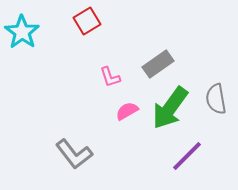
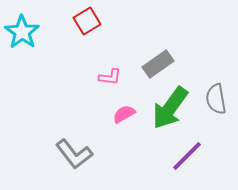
pink L-shape: rotated 65 degrees counterclockwise
pink semicircle: moved 3 px left, 3 px down
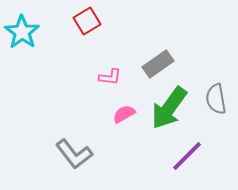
green arrow: moved 1 px left
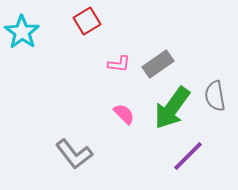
pink L-shape: moved 9 px right, 13 px up
gray semicircle: moved 1 px left, 3 px up
green arrow: moved 3 px right
pink semicircle: rotated 75 degrees clockwise
purple line: moved 1 px right
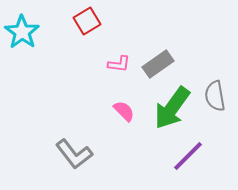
pink semicircle: moved 3 px up
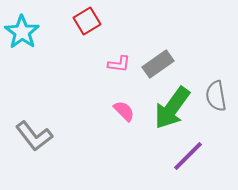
gray semicircle: moved 1 px right
gray L-shape: moved 40 px left, 18 px up
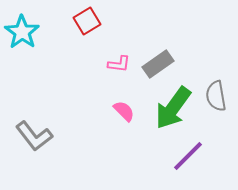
green arrow: moved 1 px right
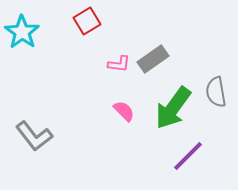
gray rectangle: moved 5 px left, 5 px up
gray semicircle: moved 4 px up
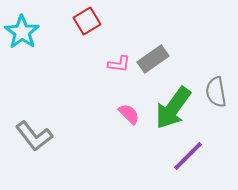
pink semicircle: moved 5 px right, 3 px down
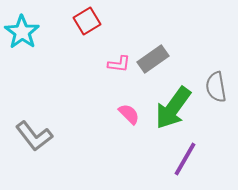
gray semicircle: moved 5 px up
purple line: moved 3 px left, 3 px down; rotated 15 degrees counterclockwise
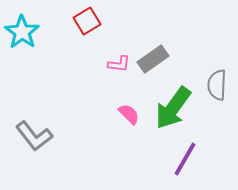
gray semicircle: moved 1 px right, 2 px up; rotated 12 degrees clockwise
